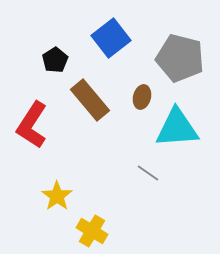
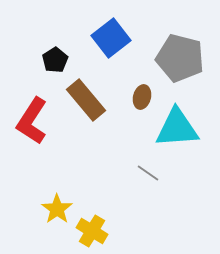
brown rectangle: moved 4 px left
red L-shape: moved 4 px up
yellow star: moved 13 px down
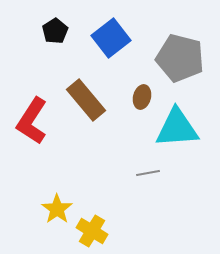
black pentagon: moved 29 px up
gray line: rotated 45 degrees counterclockwise
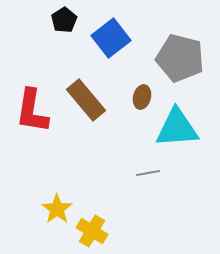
black pentagon: moved 9 px right, 11 px up
red L-shape: moved 10 px up; rotated 24 degrees counterclockwise
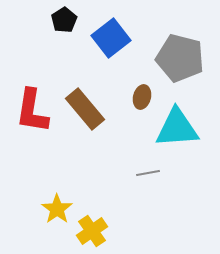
brown rectangle: moved 1 px left, 9 px down
yellow cross: rotated 24 degrees clockwise
